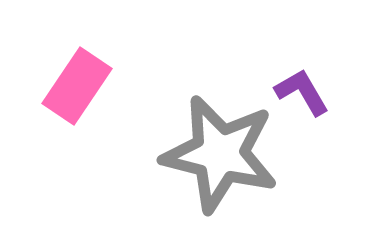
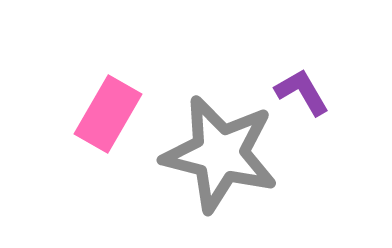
pink rectangle: moved 31 px right, 28 px down; rotated 4 degrees counterclockwise
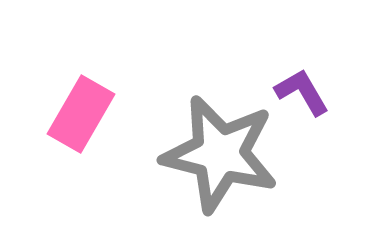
pink rectangle: moved 27 px left
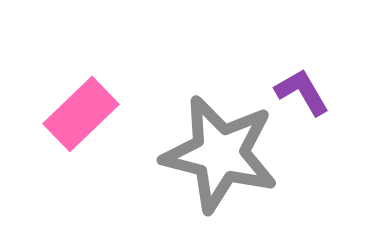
pink rectangle: rotated 16 degrees clockwise
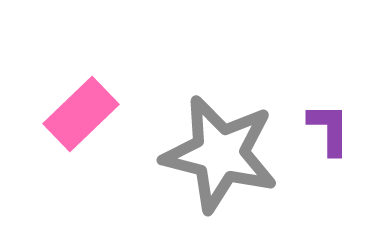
purple L-shape: moved 27 px right, 37 px down; rotated 30 degrees clockwise
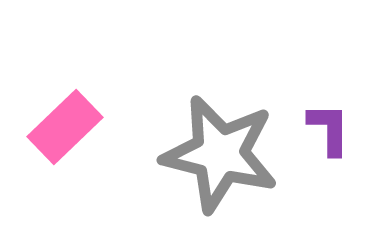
pink rectangle: moved 16 px left, 13 px down
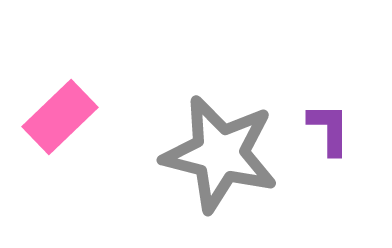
pink rectangle: moved 5 px left, 10 px up
